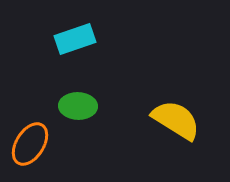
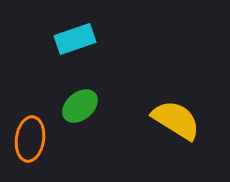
green ellipse: moved 2 px right; rotated 42 degrees counterclockwise
orange ellipse: moved 5 px up; rotated 24 degrees counterclockwise
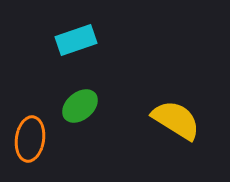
cyan rectangle: moved 1 px right, 1 px down
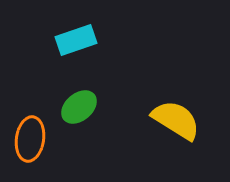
green ellipse: moved 1 px left, 1 px down
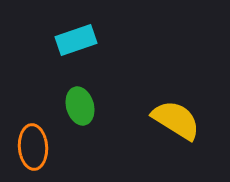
green ellipse: moved 1 px right, 1 px up; rotated 66 degrees counterclockwise
orange ellipse: moved 3 px right, 8 px down; rotated 12 degrees counterclockwise
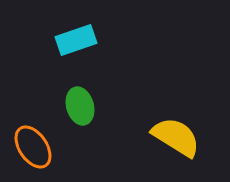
yellow semicircle: moved 17 px down
orange ellipse: rotated 30 degrees counterclockwise
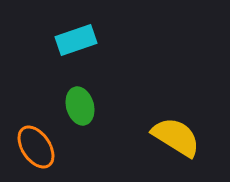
orange ellipse: moved 3 px right
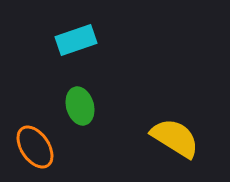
yellow semicircle: moved 1 px left, 1 px down
orange ellipse: moved 1 px left
